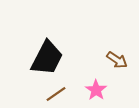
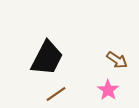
pink star: moved 12 px right
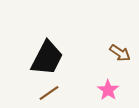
brown arrow: moved 3 px right, 7 px up
brown line: moved 7 px left, 1 px up
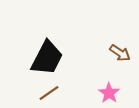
pink star: moved 1 px right, 3 px down
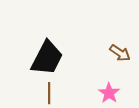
brown line: rotated 55 degrees counterclockwise
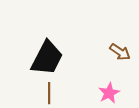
brown arrow: moved 1 px up
pink star: rotated 10 degrees clockwise
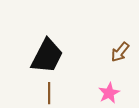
brown arrow: rotated 95 degrees clockwise
black trapezoid: moved 2 px up
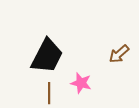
brown arrow: moved 1 px left, 2 px down; rotated 10 degrees clockwise
pink star: moved 28 px left, 10 px up; rotated 30 degrees counterclockwise
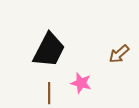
black trapezoid: moved 2 px right, 6 px up
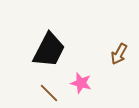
brown arrow: rotated 20 degrees counterclockwise
brown line: rotated 45 degrees counterclockwise
